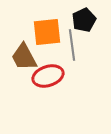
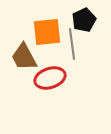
gray line: moved 1 px up
red ellipse: moved 2 px right, 2 px down
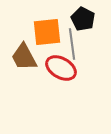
black pentagon: moved 1 px left, 1 px up; rotated 20 degrees counterclockwise
red ellipse: moved 11 px right, 10 px up; rotated 48 degrees clockwise
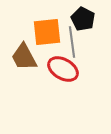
gray line: moved 2 px up
red ellipse: moved 2 px right, 1 px down
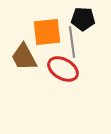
black pentagon: rotated 25 degrees counterclockwise
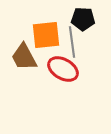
orange square: moved 1 px left, 3 px down
